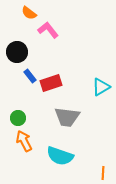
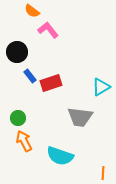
orange semicircle: moved 3 px right, 2 px up
gray trapezoid: moved 13 px right
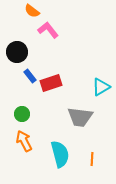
green circle: moved 4 px right, 4 px up
cyan semicircle: moved 2 px up; rotated 124 degrees counterclockwise
orange line: moved 11 px left, 14 px up
